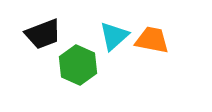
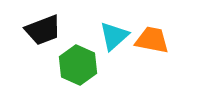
black trapezoid: moved 4 px up
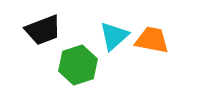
green hexagon: rotated 18 degrees clockwise
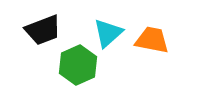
cyan triangle: moved 6 px left, 3 px up
green hexagon: rotated 6 degrees counterclockwise
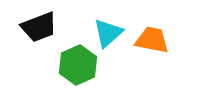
black trapezoid: moved 4 px left, 3 px up
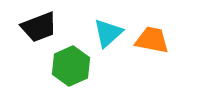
green hexagon: moved 7 px left, 1 px down
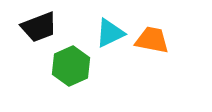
cyan triangle: moved 2 px right; rotated 16 degrees clockwise
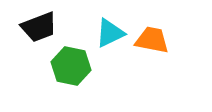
green hexagon: rotated 24 degrees counterclockwise
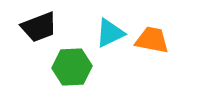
green hexagon: moved 1 px right, 1 px down; rotated 15 degrees counterclockwise
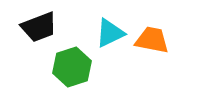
green hexagon: rotated 15 degrees counterclockwise
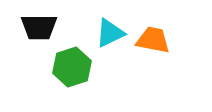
black trapezoid: rotated 21 degrees clockwise
orange trapezoid: moved 1 px right
